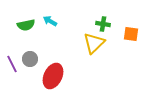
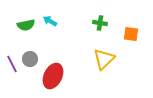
green cross: moved 3 px left, 1 px up
yellow triangle: moved 10 px right, 16 px down
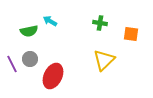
green semicircle: moved 3 px right, 6 px down
yellow triangle: moved 1 px down
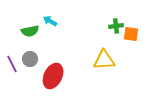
green cross: moved 16 px right, 3 px down; rotated 16 degrees counterclockwise
green semicircle: moved 1 px right
yellow triangle: rotated 40 degrees clockwise
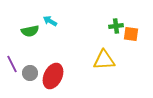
gray circle: moved 14 px down
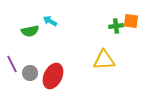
orange square: moved 13 px up
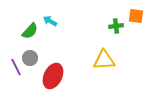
orange square: moved 5 px right, 5 px up
green semicircle: rotated 36 degrees counterclockwise
purple line: moved 4 px right, 3 px down
gray circle: moved 15 px up
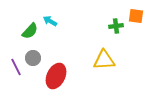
gray circle: moved 3 px right
red ellipse: moved 3 px right
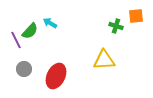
orange square: rotated 14 degrees counterclockwise
cyan arrow: moved 2 px down
green cross: rotated 24 degrees clockwise
gray circle: moved 9 px left, 11 px down
purple line: moved 27 px up
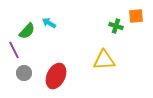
cyan arrow: moved 1 px left
green semicircle: moved 3 px left
purple line: moved 2 px left, 10 px down
gray circle: moved 4 px down
